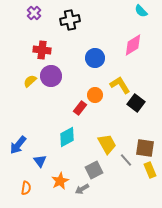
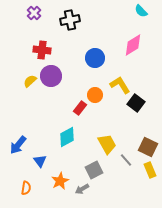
brown square: moved 3 px right, 1 px up; rotated 18 degrees clockwise
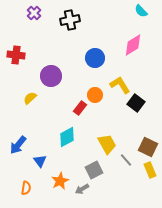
red cross: moved 26 px left, 5 px down
yellow semicircle: moved 17 px down
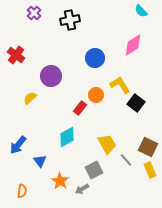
red cross: rotated 30 degrees clockwise
orange circle: moved 1 px right
orange star: rotated 12 degrees counterclockwise
orange semicircle: moved 4 px left, 3 px down
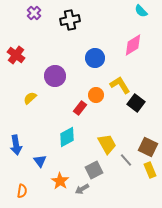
purple circle: moved 4 px right
blue arrow: moved 2 px left; rotated 48 degrees counterclockwise
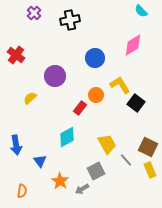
gray square: moved 2 px right, 1 px down
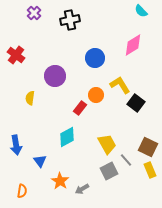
yellow semicircle: rotated 40 degrees counterclockwise
gray square: moved 13 px right
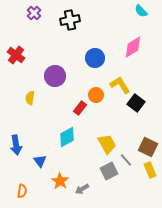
pink diamond: moved 2 px down
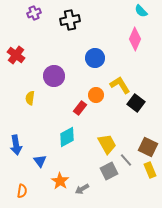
purple cross: rotated 24 degrees clockwise
pink diamond: moved 2 px right, 8 px up; rotated 35 degrees counterclockwise
purple circle: moved 1 px left
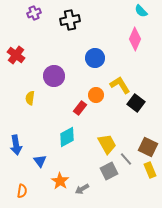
gray line: moved 1 px up
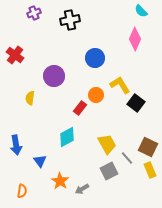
red cross: moved 1 px left
gray line: moved 1 px right, 1 px up
